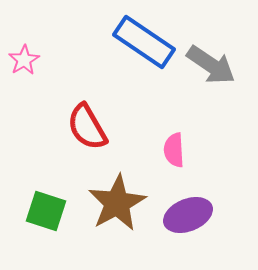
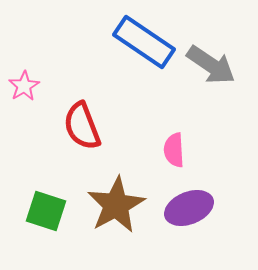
pink star: moved 26 px down
red semicircle: moved 5 px left, 1 px up; rotated 9 degrees clockwise
brown star: moved 1 px left, 2 px down
purple ellipse: moved 1 px right, 7 px up
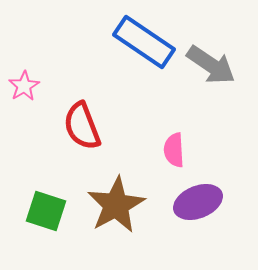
purple ellipse: moved 9 px right, 6 px up
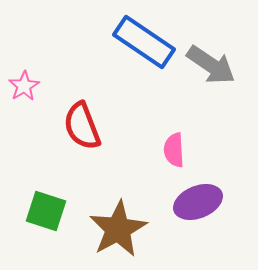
brown star: moved 2 px right, 24 px down
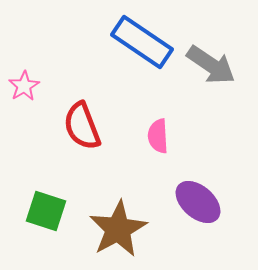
blue rectangle: moved 2 px left
pink semicircle: moved 16 px left, 14 px up
purple ellipse: rotated 63 degrees clockwise
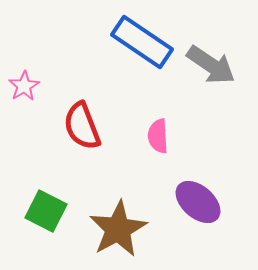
green square: rotated 9 degrees clockwise
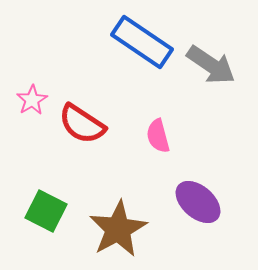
pink star: moved 8 px right, 14 px down
red semicircle: moved 2 px up; rotated 36 degrees counterclockwise
pink semicircle: rotated 12 degrees counterclockwise
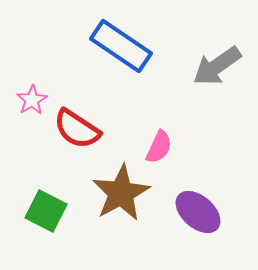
blue rectangle: moved 21 px left, 4 px down
gray arrow: moved 6 px right, 1 px down; rotated 111 degrees clockwise
red semicircle: moved 5 px left, 5 px down
pink semicircle: moved 1 px right, 11 px down; rotated 140 degrees counterclockwise
purple ellipse: moved 10 px down
brown star: moved 3 px right, 36 px up
